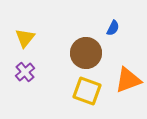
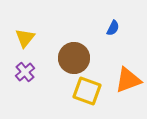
brown circle: moved 12 px left, 5 px down
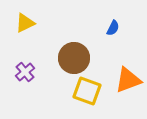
yellow triangle: moved 15 px up; rotated 25 degrees clockwise
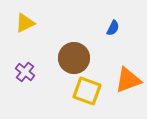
purple cross: rotated 12 degrees counterclockwise
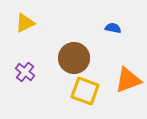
blue semicircle: rotated 105 degrees counterclockwise
yellow square: moved 2 px left
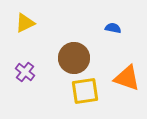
orange triangle: moved 1 px left, 2 px up; rotated 40 degrees clockwise
yellow square: rotated 28 degrees counterclockwise
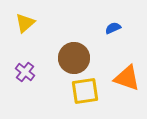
yellow triangle: rotated 15 degrees counterclockwise
blue semicircle: rotated 35 degrees counterclockwise
